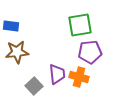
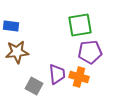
gray square: rotated 18 degrees counterclockwise
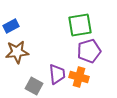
blue rectangle: rotated 35 degrees counterclockwise
purple pentagon: moved 1 px left, 1 px up; rotated 10 degrees counterclockwise
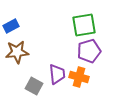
green square: moved 4 px right
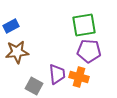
purple pentagon: rotated 20 degrees clockwise
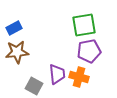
blue rectangle: moved 3 px right, 2 px down
purple pentagon: rotated 15 degrees counterclockwise
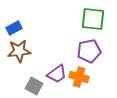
green square: moved 9 px right, 6 px up; rotated 15 degrees clockwise
brown star: moved 2 px right, 1 px up
purple trapezoid: rotated 60 degrees clockwise
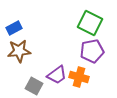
green square: moved 3 px left, 4 px down; rotated 20 degrees clockwise
purple pentagon: moved 3 px right
purple trapezoid: moved 1 px down
